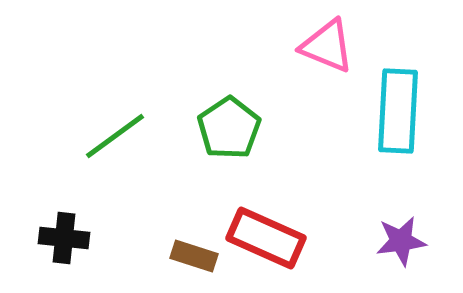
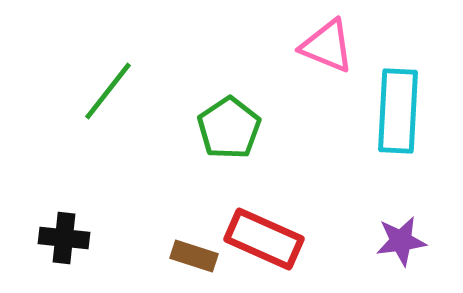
green line: moved 7 px left, 45 px up; rotated 16 degrees counterclockwise
red rectangle: moved 2 px left, 1 px down
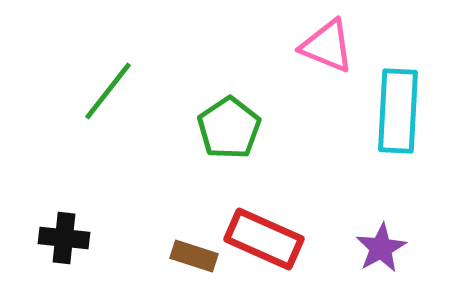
purple star: moved 20 px left, 7 px down; rotated 21 degrees counterclockwise
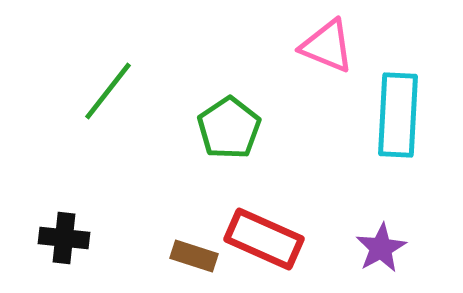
cyan rectangle: moved 4 px down
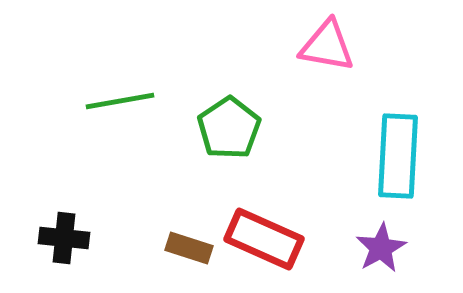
pink triangle: rotated 12 degrees counterclockwise
green line: moved 12 px right, 10 px down; rotated 42 degrees clockwise
cyan rectangle: moved 41 px down
brown rectangle: moved 5 px left, 8 px up
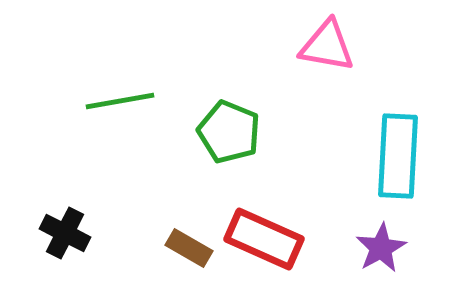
green pentagon: moved 4 px down; rotated 16 degrees counterclockwise
black cross: moved 1 px right, 5 px up; rotated 21 degrees clockwise
brown rectangle: rotated 12 degrees clockwise
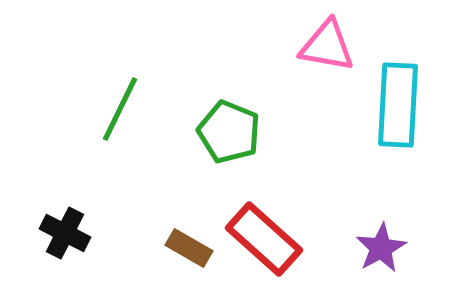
green line: moved 8 px down; rotated 54 degrees counterclockwise
cyan rectangle: moved 51 px up
red rectangle: rotated 18 degrees clockwise
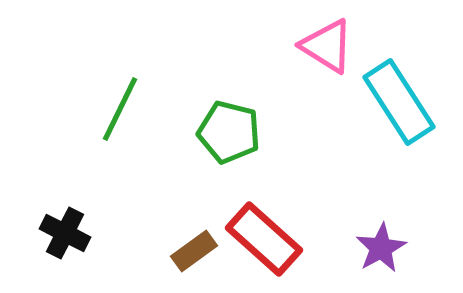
pink triangle: rotated 22 degrees clockwise
cyan rectangle: moved 1 px right, 3 px up; rotated 36 degrees counterclockwise
green pentagon: rotated 8 degrees counterclockwise
brown rectangle: moved 5 px right, 3 px down; rotated 66 degrees counterclockwise
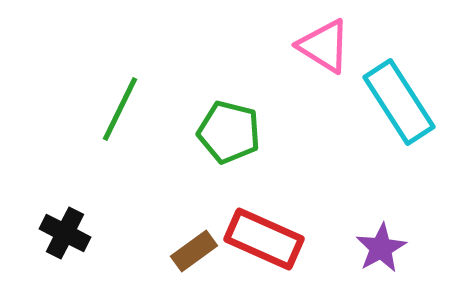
pink triangle: moved 3 px left
red rectangle: rotated 18 degrees counterclockwise
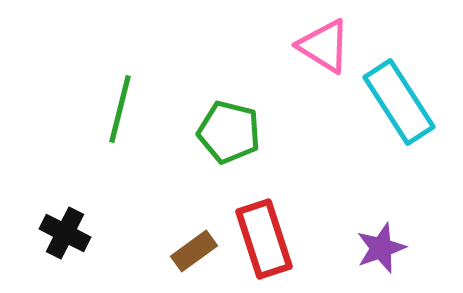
green line: rotated 12 degrees counterclockwise
red rectangle: rotated 48 degrees clockwise
purple star: rotated 9 degrees clockwise
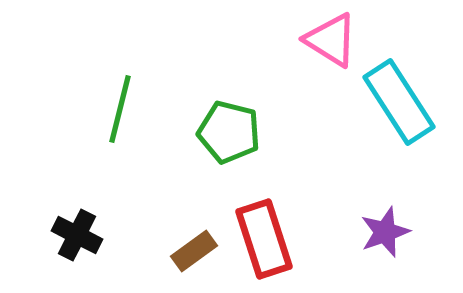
pink triangle: moved 7 px right, 6 px up
black cross: moved 12 px right, 2 px down
purple star: moved 4 px right, 16 px up
